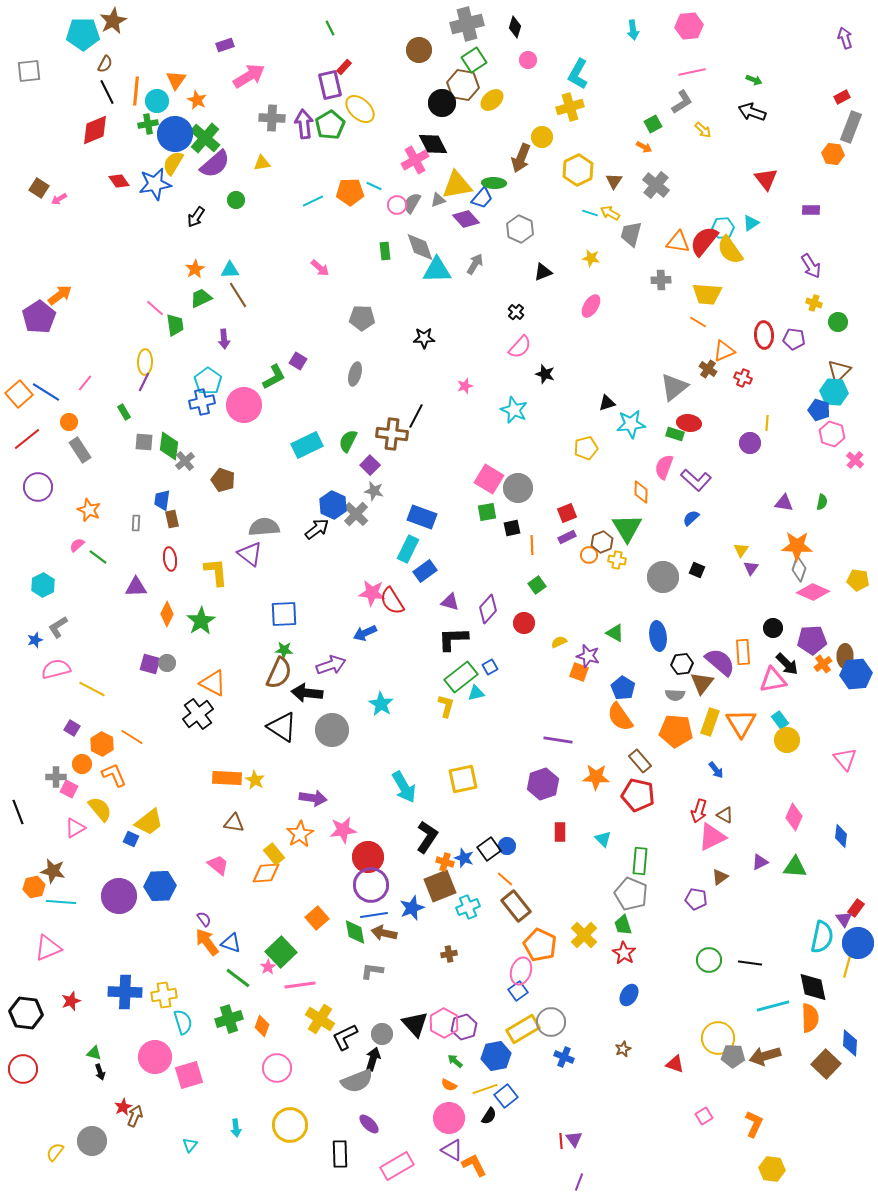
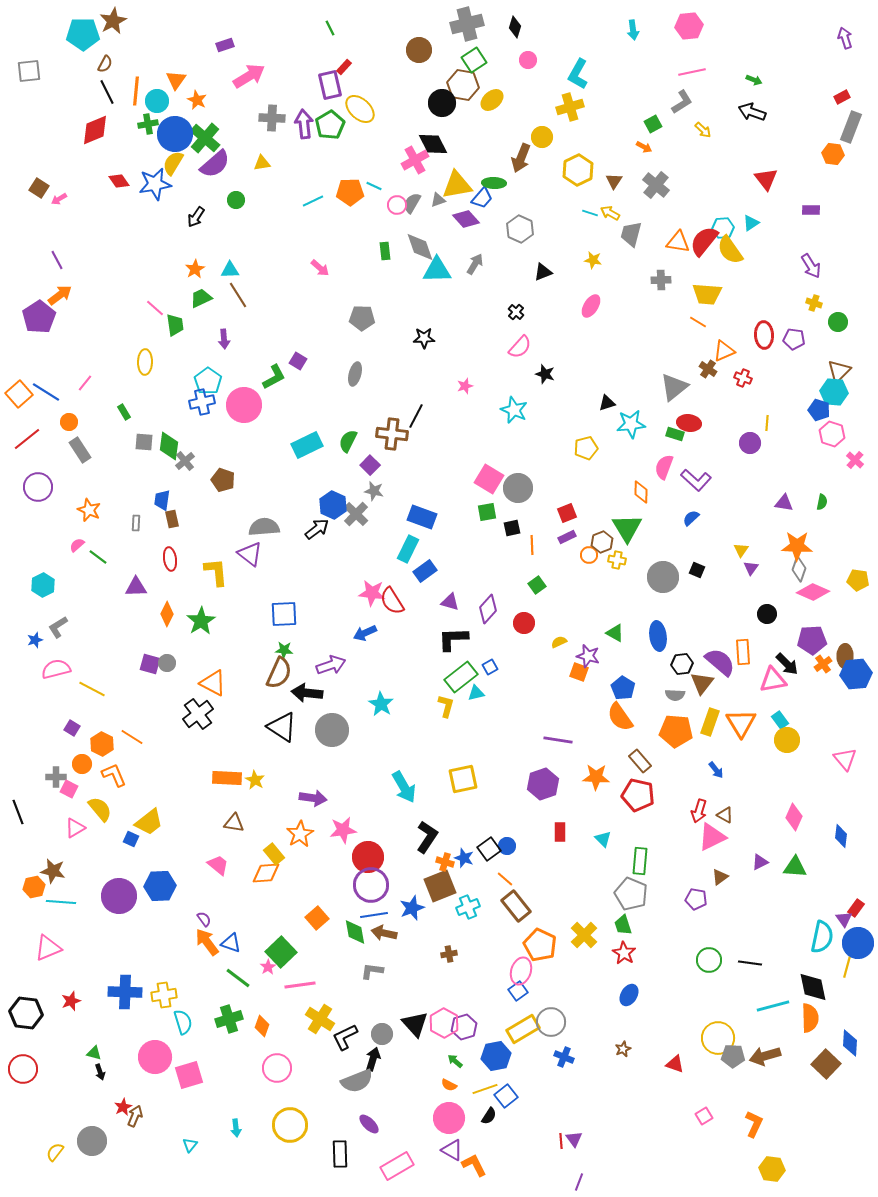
yellow star at (591, 258): moved 2 px right, 2 px down
purple line at (144, 382): moved 87 px left, 122 px up; rotated 54 degrees counterclockwise
black circle at (773, 628): moved 6 px left, 14 px up
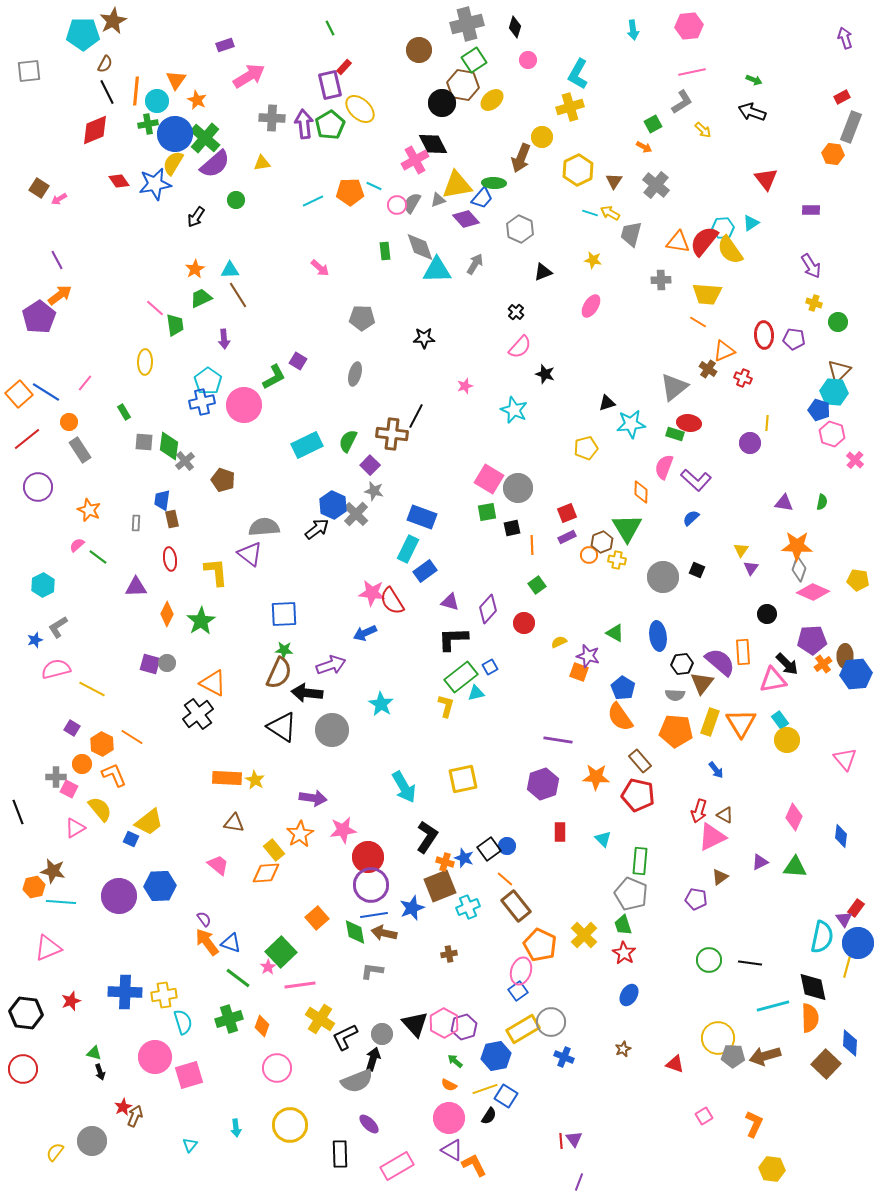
yellow rectangle at (274, 854): moved 4 px up
blue square at (506, 1096): rotated 20 degrees counterclockwise
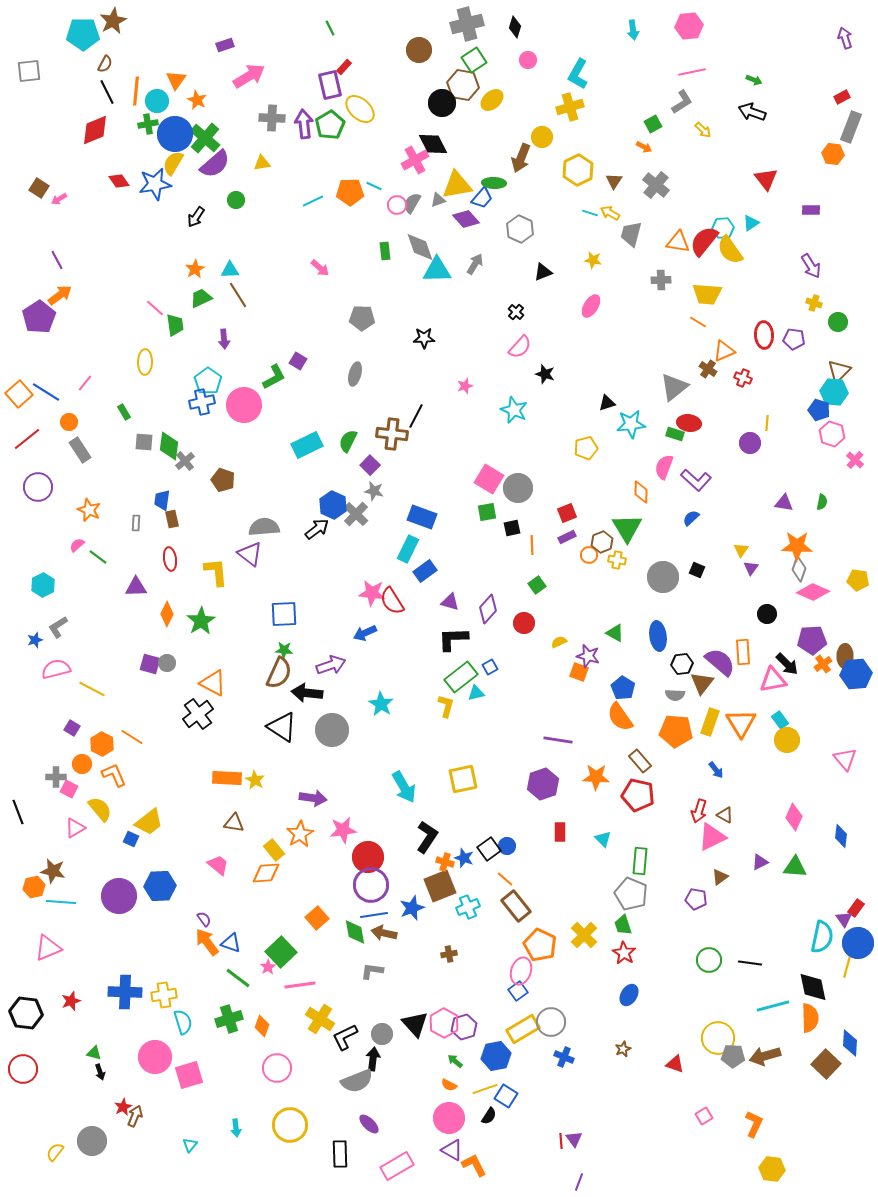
black arrow at (373, 1059): rotated 10 degrees counterclockwise
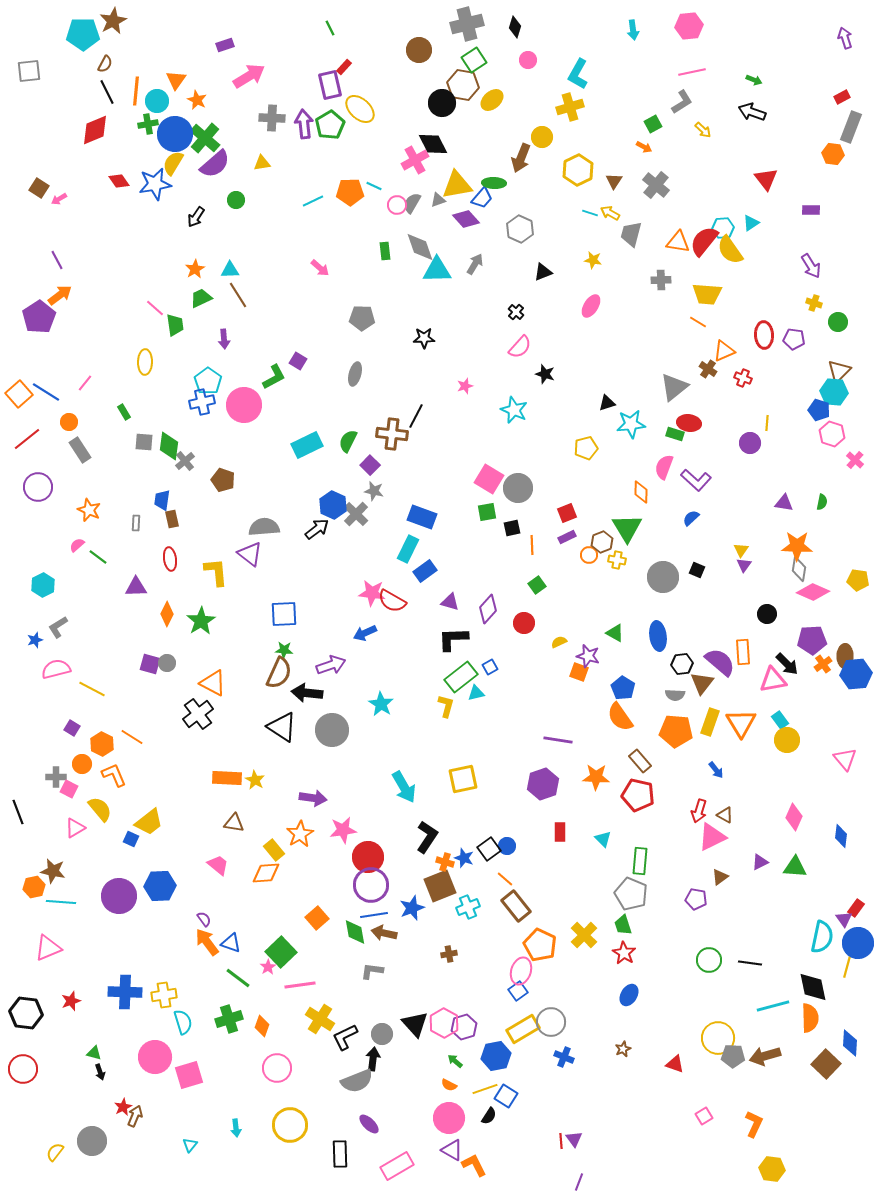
purple triangle at (751, 568): moved 7 px left, 3 px up
gray diamond at (799, 569): rotated 10 degrees counterclockwise
red semicircle at (392, 601): rotated 28 degrees counterclockwise
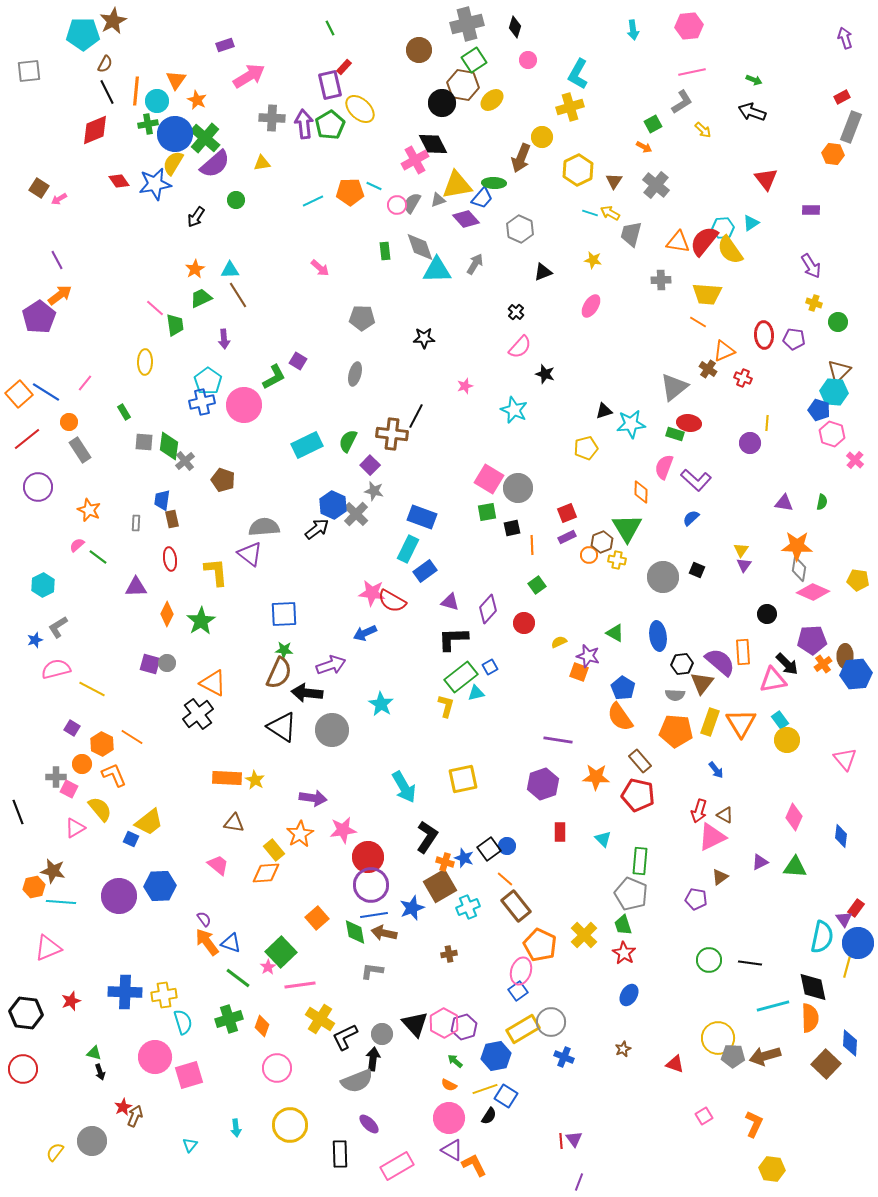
black triangle at (607, 403): moved 3 px left, 8 px down
brown square at (440, 886): rotated 8 degrees counterclockwise
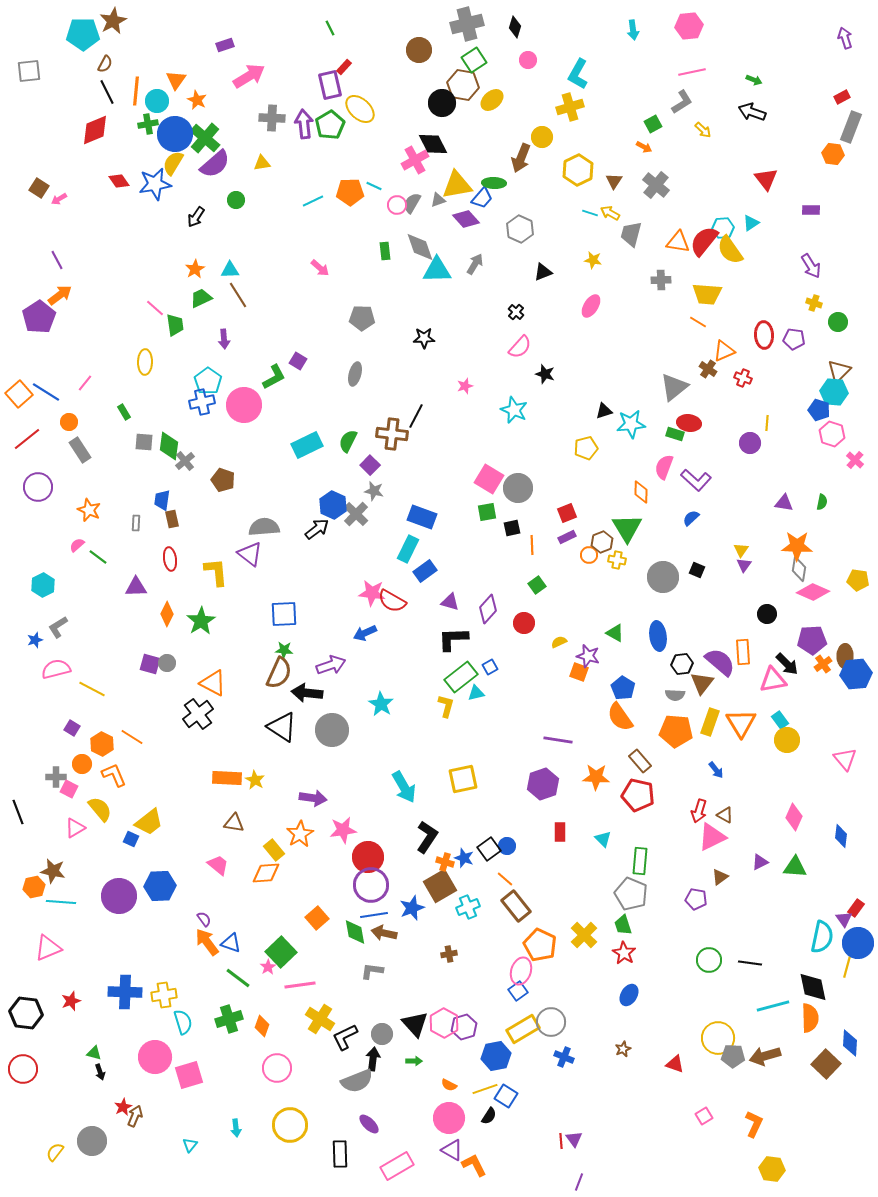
green arrow at (455, 1061): moved 41 px left; rotated 140 degrees clockwise
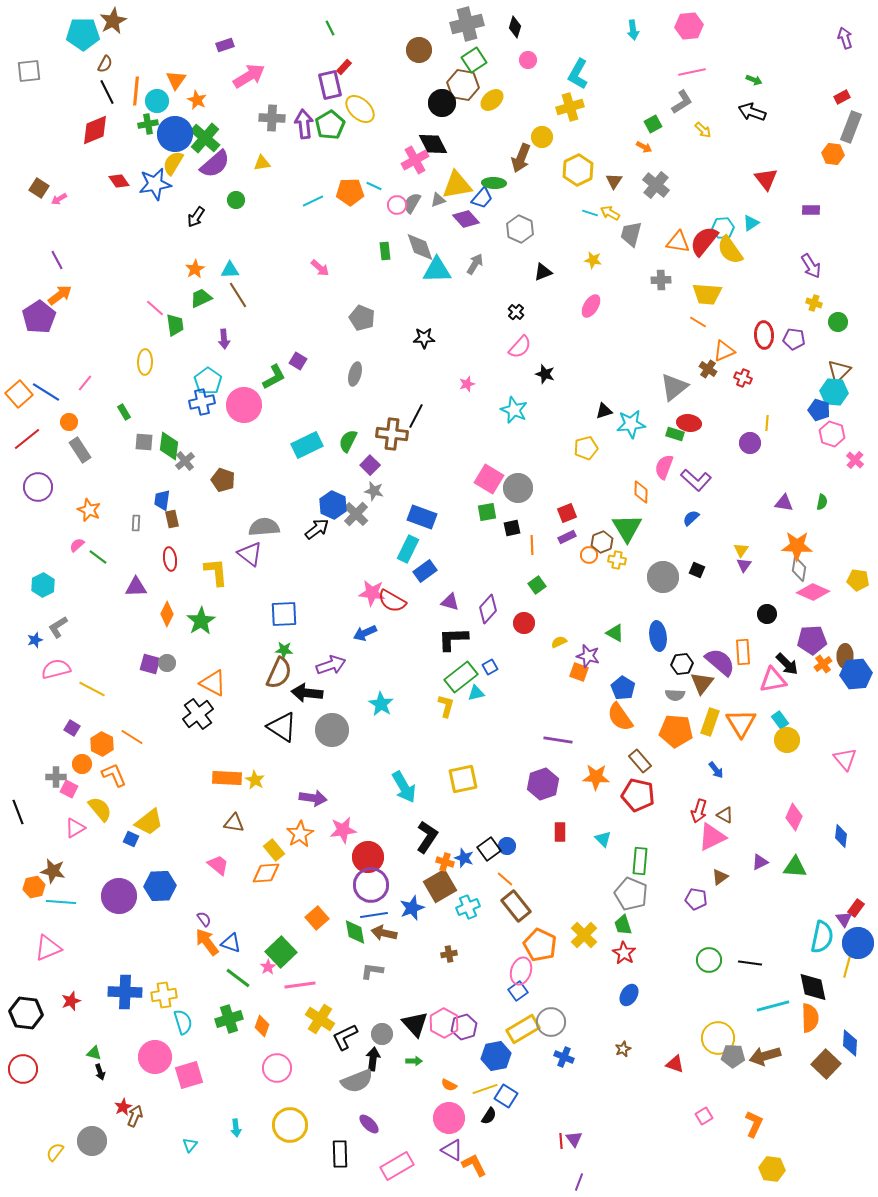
gray pentagon at (362, 318): rotated 20 degrees clockwise
pink star at (465, 386): moved 2 px right, 2 px up
